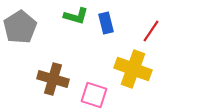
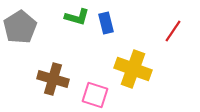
green L-shape: moved 1 px right, 1 px down
red line: moved 22 px right
pink square: moved 1 px right
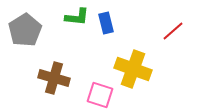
green L-shape: rotated 10 degrees counterclockwise
gray pentagon: moved 5 px right, 3 px down
red line: rotated 15 degrees clockwise
brown cross: moved 1 px right, 1 px up
pink square: moved 5 px right
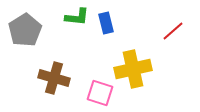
yellow cross: rotated 33 degrees counterclockwise
pink square: moved 2 px up
